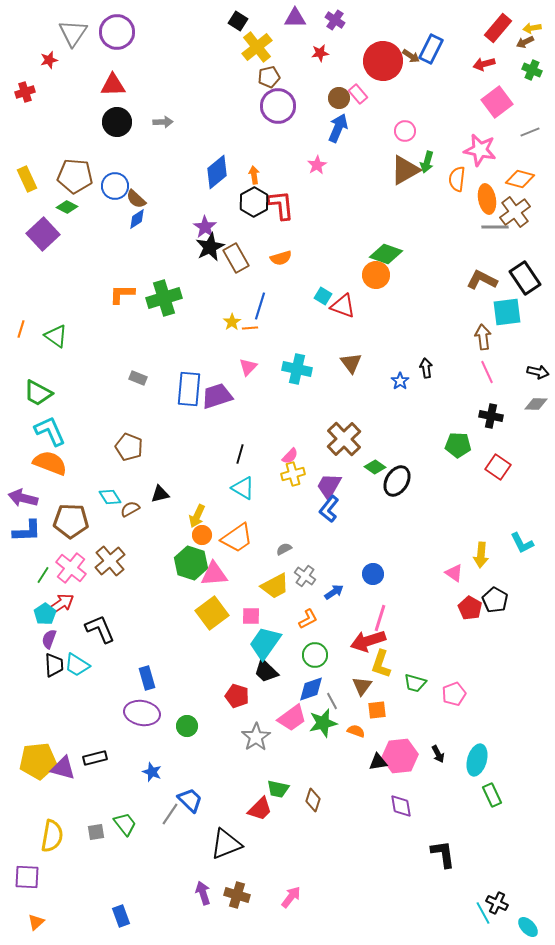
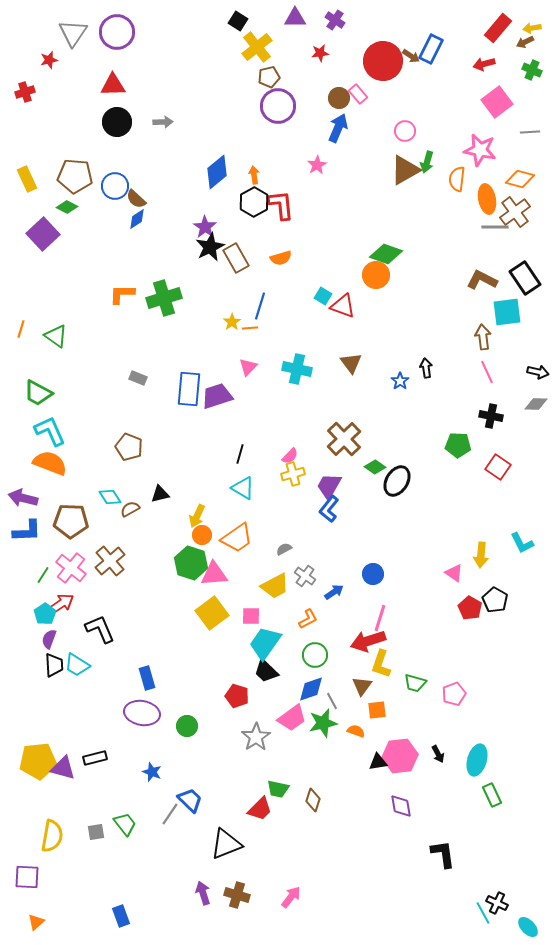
gray line at (530, 132): rotated 18 degrees clockwise
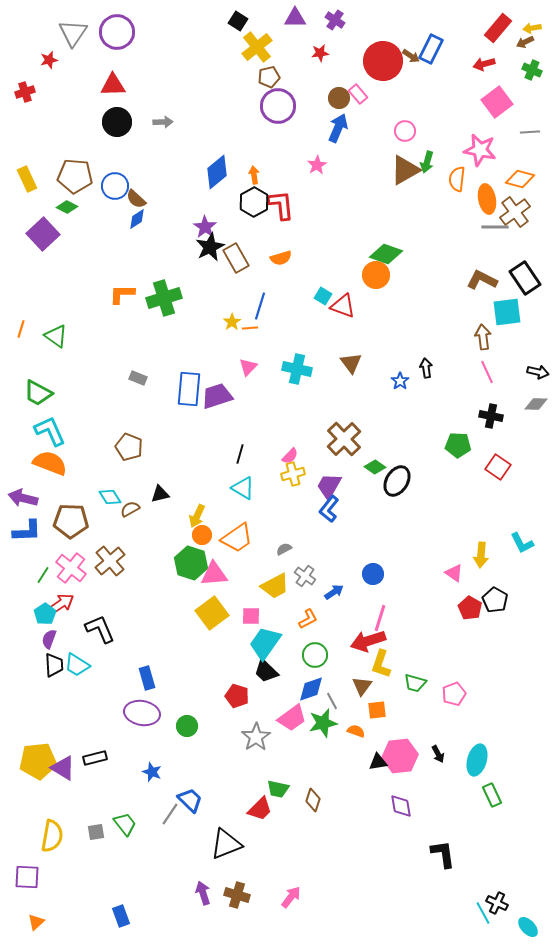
purple triangle at (63, 768): rotated 16 degrees clockwise
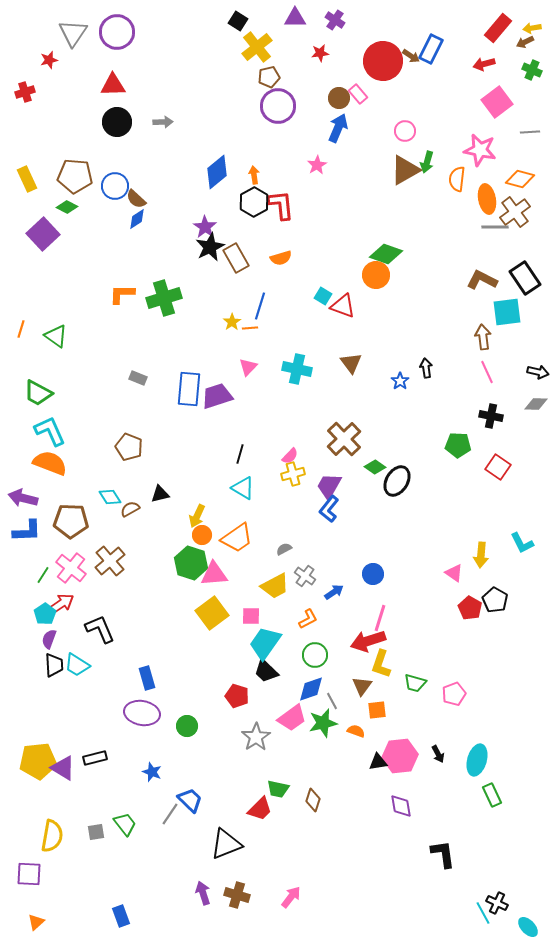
purple square at (27, 877): moved 2 px right, 3 px up
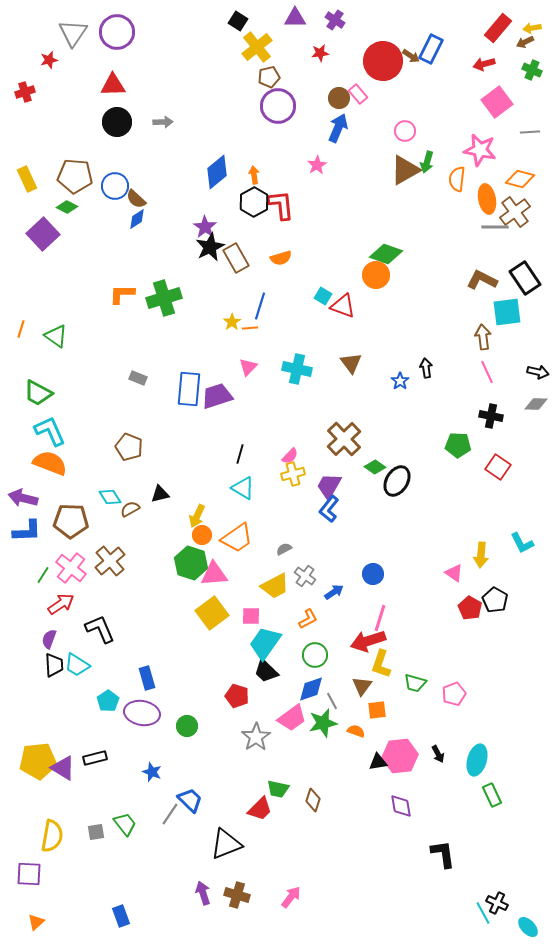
cyan pentagon at (45, 614): moved 63 px right, 87 px down
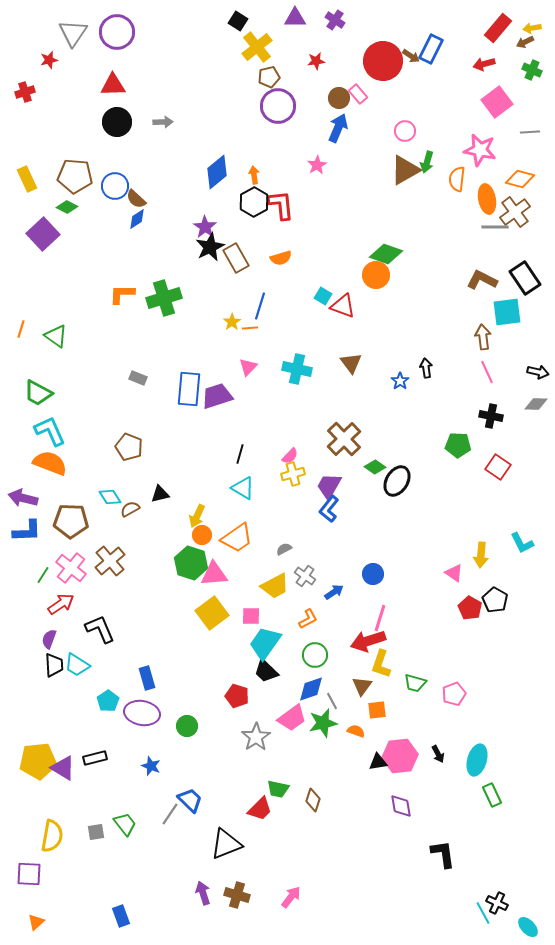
red star at (320, 53): moved 4 px left, 8 px down
blue star at (152, 772): moved 1 px left, 6 px up
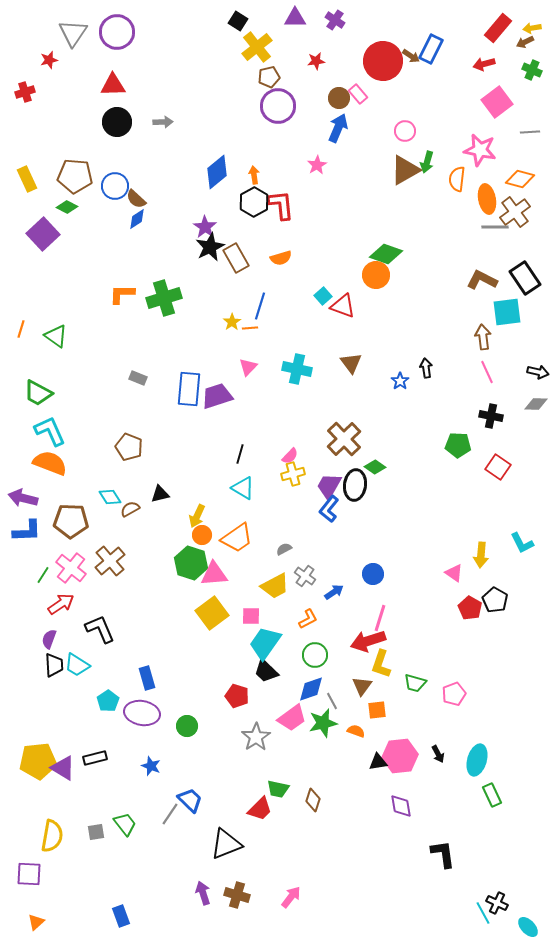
cyan square at (323, 296): rotated 18 degrees clockwise
black ellipse at (397, 481): moved 42 px left, 4 px down; rotated 24 degrees counterclockwise
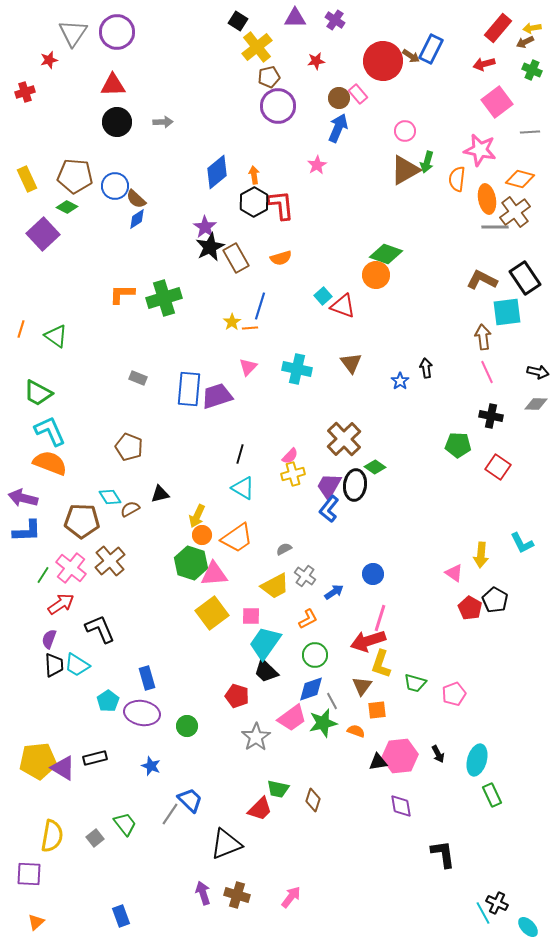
brown pentagon at (71, 521): moved 11 px right
gray square at (96, 832): moved 1 px left, 6 px down; rotated 30 degrees counterclockwise
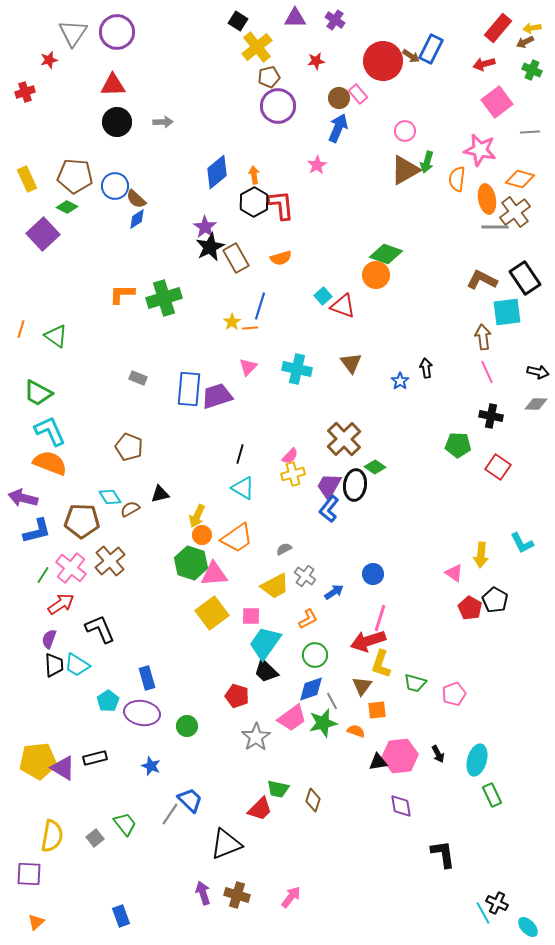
blue L-shape at (27, 531): moved 10 px right; rotated 12 degrees counterclockwise
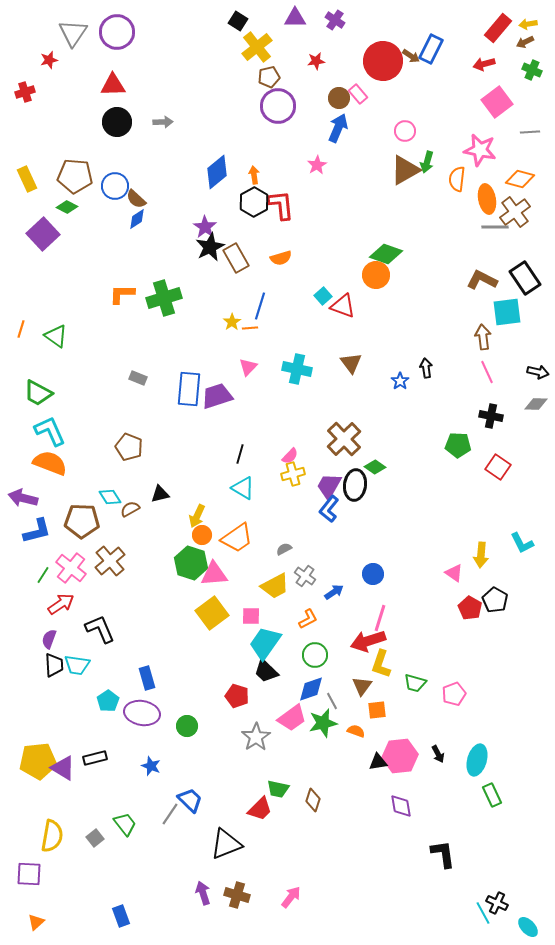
yellow arrow at (532, 28): moved 4 px left, 4 px up
cyan trapezoid at (77, 665): rotated 24 degrees counterclockwise
